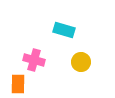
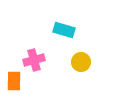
pink cross: rotated 30 degrees counterclockwise
orange rectangle: moved 4 px left, 3 px up
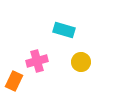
pink cross: moved 3 px right, 1 px down
orange rectangle: rotated 24 degrees clockwise
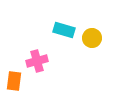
yellow circle: moved 11 px right, 24 px up
orange rectangle: rotated 18 degrees counterclockwise
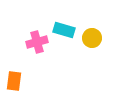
pink cross: moved 19 px up
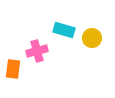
pink cross: moved 9 px down
orange rectangle: moved 1 px left, 12 px up
